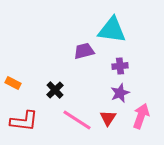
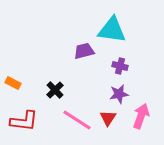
purple cross: rotated 21 degrees clockwise
purple star: moved 1 px left, 1 px down; rotated 12 degrees clockwise
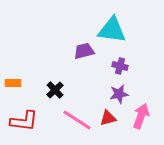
orange rectangle: rotated 28 degrees counterclockwise
red triangle: rotated 42 degrees clockwise
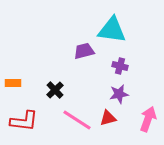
pink arrow: moved 7 px right, 3 px down
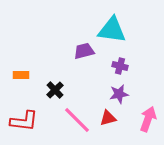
orange rectangle: moved 8 px right, 8 px up
pink line: rotated 12 degrees clockwise
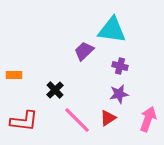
purple trapezoid: rotated 30 degrees counterclockwise
orange rectangle: moved 7 px left
red triangle: rotated 18 degrees counterclockwise
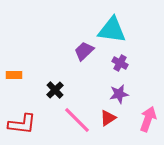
purple cross: moved 3 px up; rotated 14 degrees clockwise
red L-shape: moved 2 px left, 3 px down
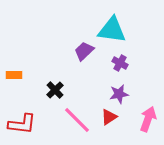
red triangle: moved 1 px right, 1 px up
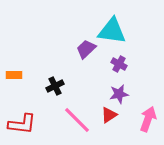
cyan triangle: moved 1 px down
purple trapezoid: moved 2 px right, 2 px up
purple cross: moved 1 px left, 1 px down
black cross: moved 4 px up; rotated 18 degrees clockwise
red triangle: moved 2 px up
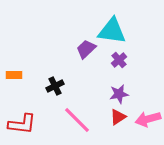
purple cross: moved 4 px up; rotated 21 degrees clockwise
red triangle: moved 9 px right, 2 px down
pink arrow: rotated 125 degrees counterclockwise
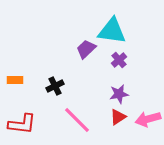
orange rectangle: moved 1 px right, 5 px down
